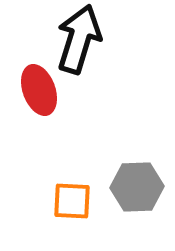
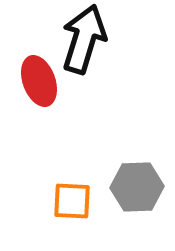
black arrow: moved 5 px right
red ellipse: moved 9 px up
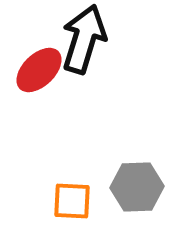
red ellipse: moved 11 px up; rotated 66 degrees clockwise
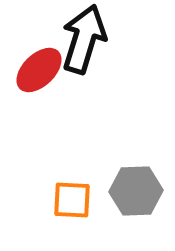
gray hexagon: moved 1 px left, 4 px down
orange square: moved 1 px up
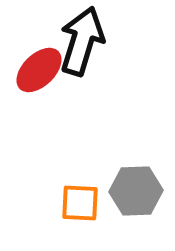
black arrow: moved 2 px left, 2 px down
orange square: moved 8 px right, 3 px down
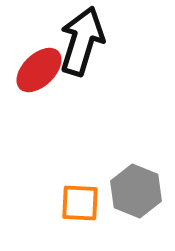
gray hexagon: rotated 24 degrees clockwise
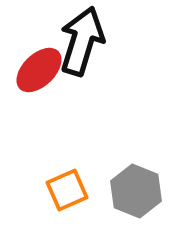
orange square: moved 13 px left, 13 px up; rotated 27 degrees counterclockwise
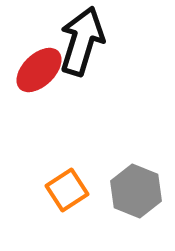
orange square: rotated 9 degrees counterclockwise
